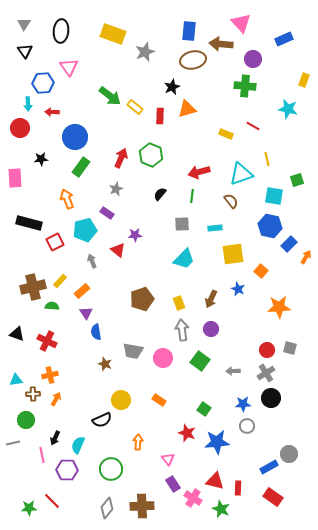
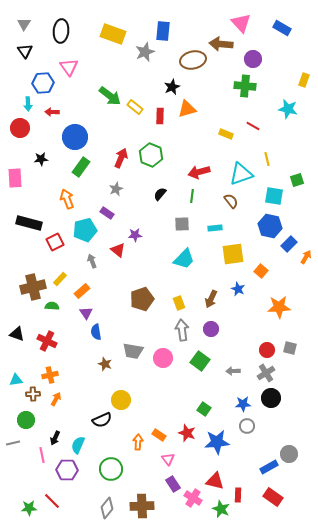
blue rectangle at (189, 31): moved 26 px left
blue rectangle at (284, 39): moved 2 px left, 11 px up; rotated 54 degrees clockwise
yellow rectangle at (60, 281): moved 2 px up
orange rectangle at (159, 400): moved 35 px down
red rectangle at (238, 488): moved 7 px down
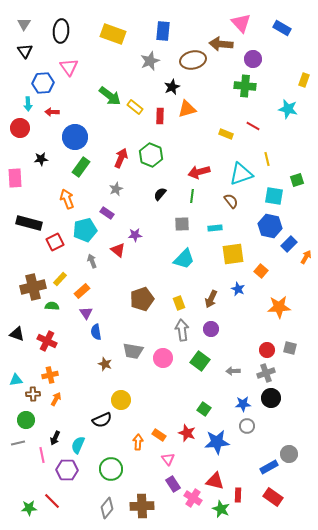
gray star at (145, 52): moved 5 px right, 9 px down
gray cross at (266, 373): rotated 12 degrees clockwise
gray line at (13, 443): moved 5 px right
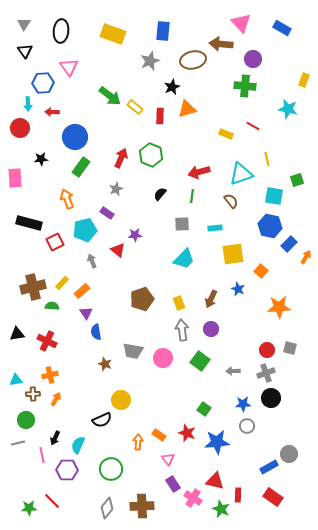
yellow rectangle at (60, 279): moved 2 px right, 4 px down
black triangle at (17, 334): rotated 28 degrees counterclockwise
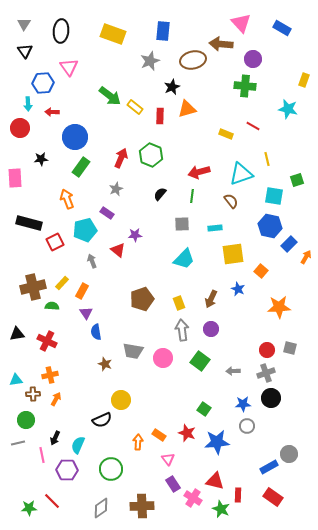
orange rectangle at (82, 291): rotated 21 degrees counterclockwise
gray diamond at (107, 508): moved 6 px left; rotated 15 degrees clockwise
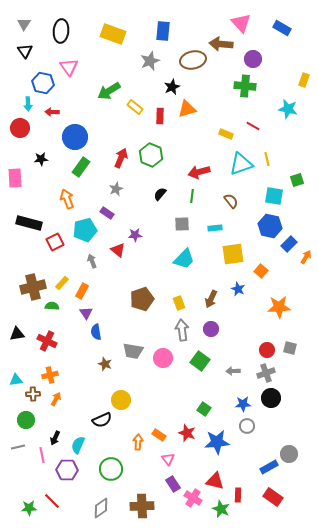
blue hexagon at (43, 83): rotated 15 degrees clockwise
green arrow at (110, 96): moved 1 px left, 5 px up; rotated 110 degrees clockwise
cyan triangle at (241, 174): moved 10 px up
gray line at (18, 443): moved 4 px down
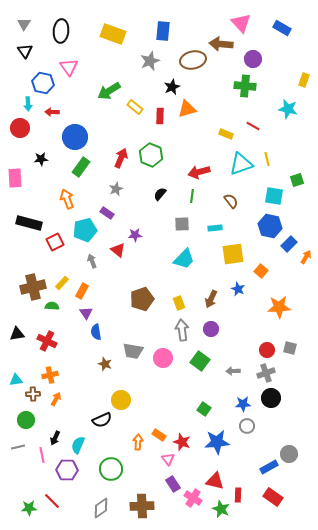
red star at (187, 433): moved 5 px left, 9 px down
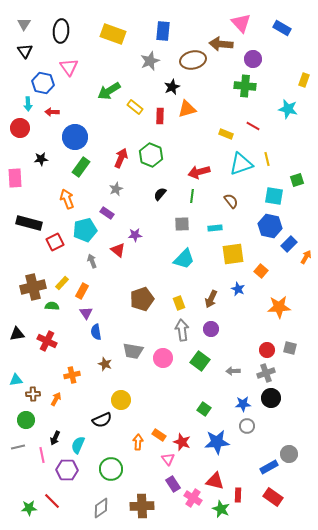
orange cross at (50, 375): moved 22 px right
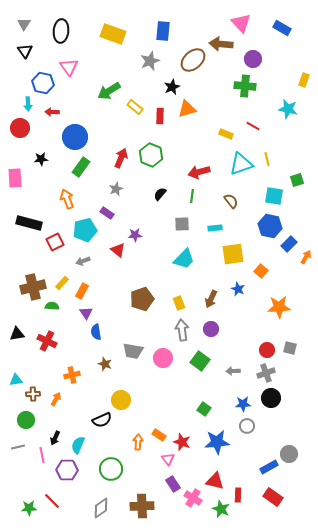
brown ellipse at (193, 60): rotated 30 degrees counterclockwise
gray arrow at (92, 261): moved 9 px left; rotated 88 degrees counterclockwise
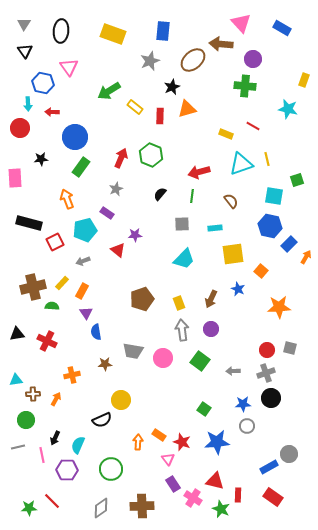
brown star at (105, 364): rotated 24 degrees counterclockwise
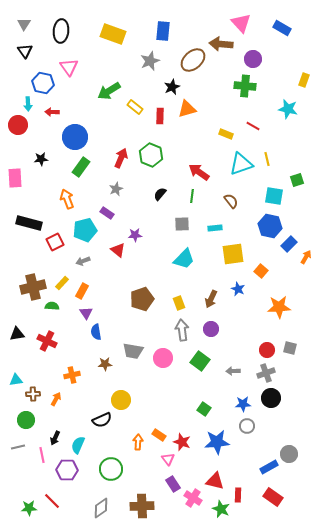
red circle at (20, 128): moved 2 px left, 3 px up
red arrow at (199, 172): rotated 50 degrees clockwise
